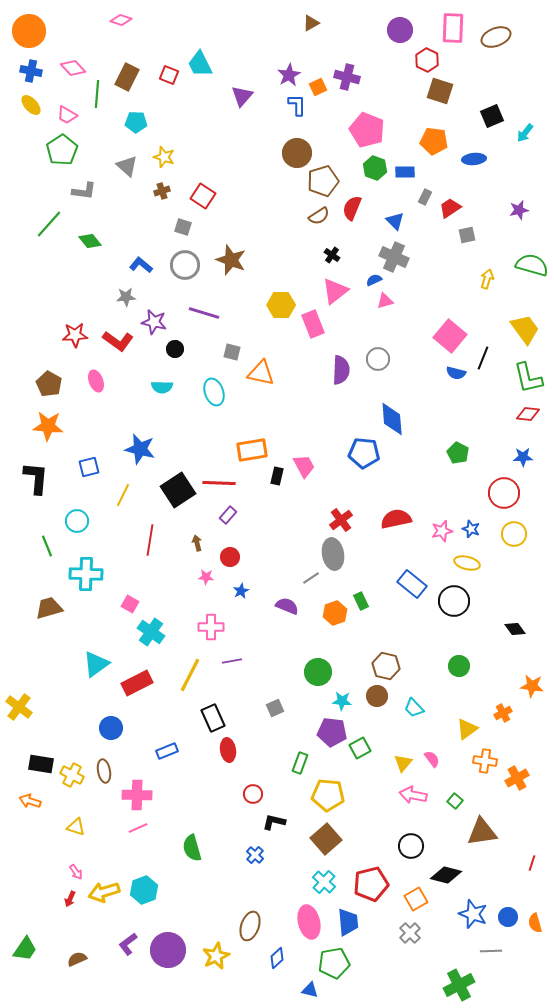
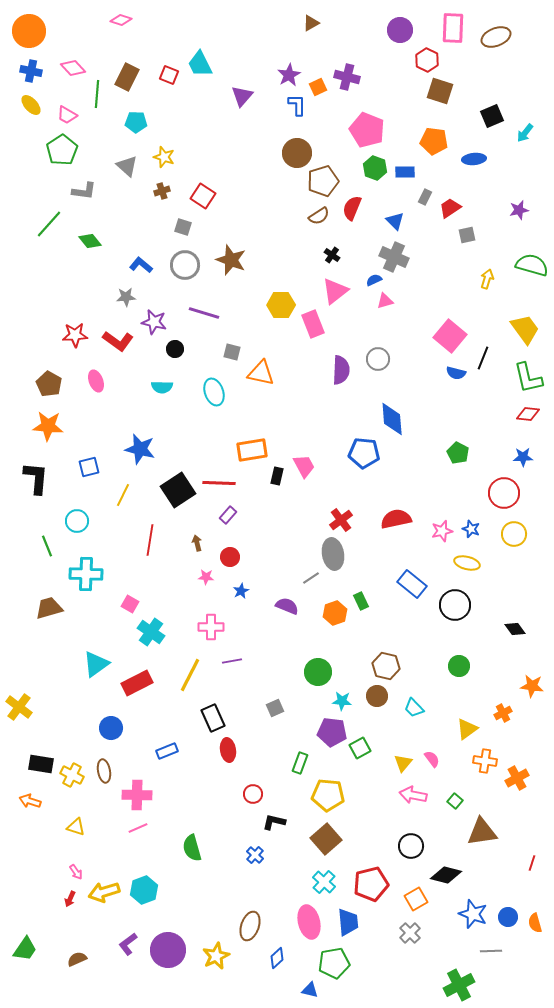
black circle at (454, 601): moved 1 px right, 4 px down
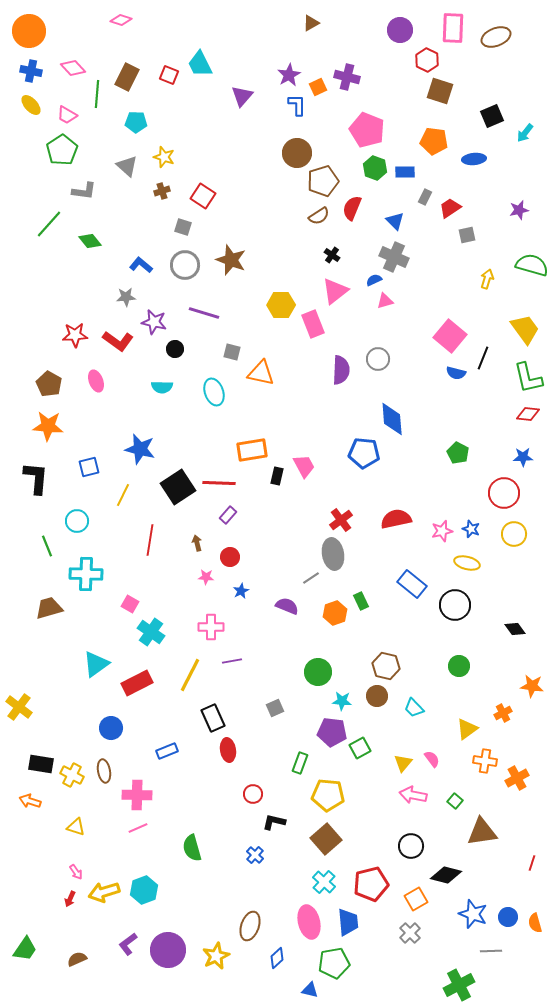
black square at (178, 490): moved 3 px up
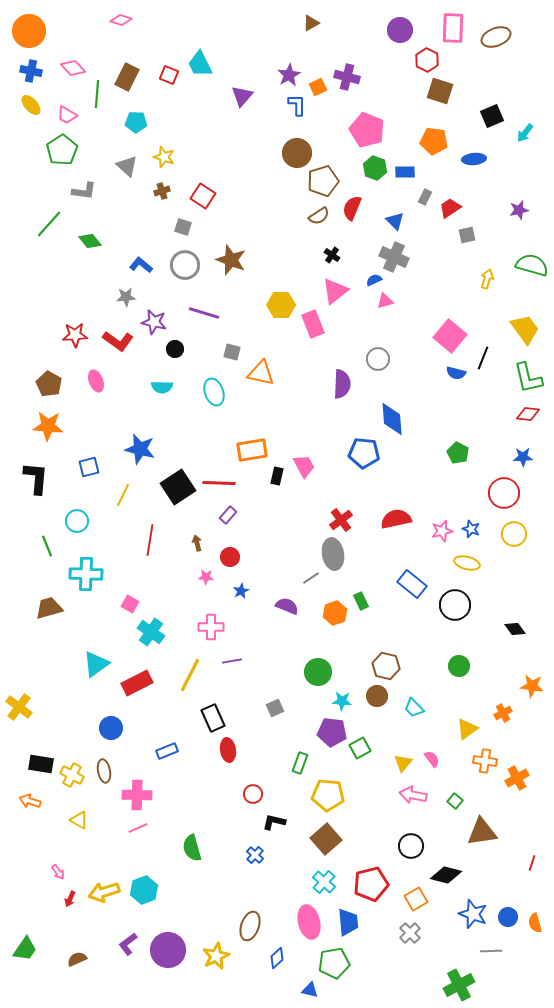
purple semicircle at (341, 370): moved 1 px right, 14 px down
yellow triangle at (76, 827): moved 3 px right, 7 px up; rotated 12 degrees clockwise
pink arrow at (76, 872): moved 18 px left
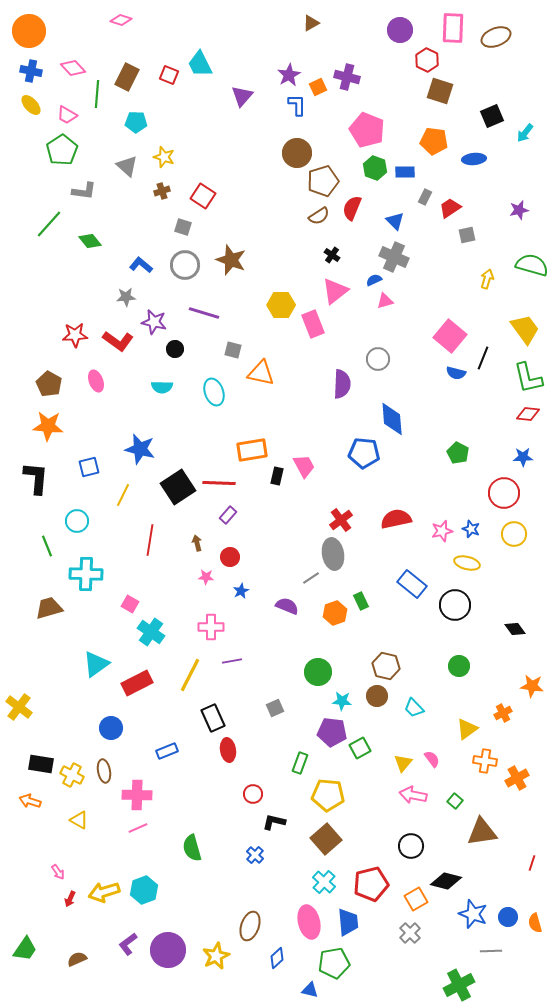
gray square at (232, 352): moved 1 px right, 2 px up
black diamond at (446, 875): moved 6 px down
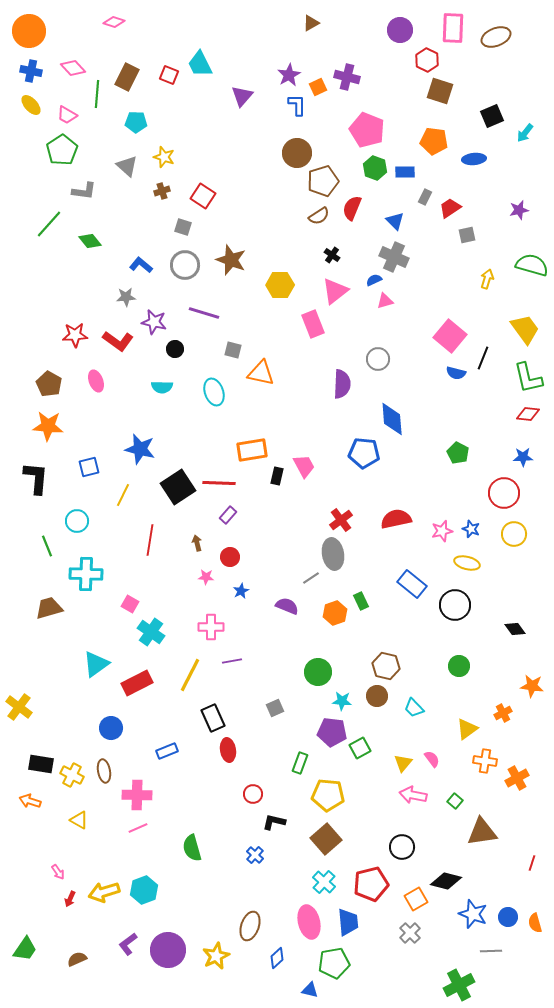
pink diamond at (121, 20): moved 7 px left, 2 px down
yellow hexagon at (281, 305): moved 1 px left, 20 px up
black circle at (411, 846): moved 9 px left, 1 px down
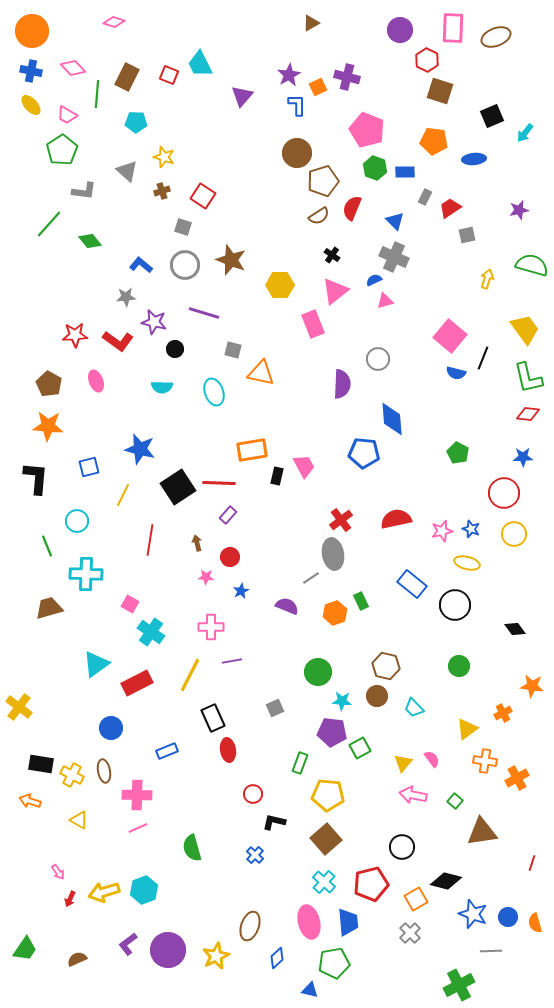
orange circle at (29, 31): moved 3 px right
gray triangle at (127, 166): moved 5 px down
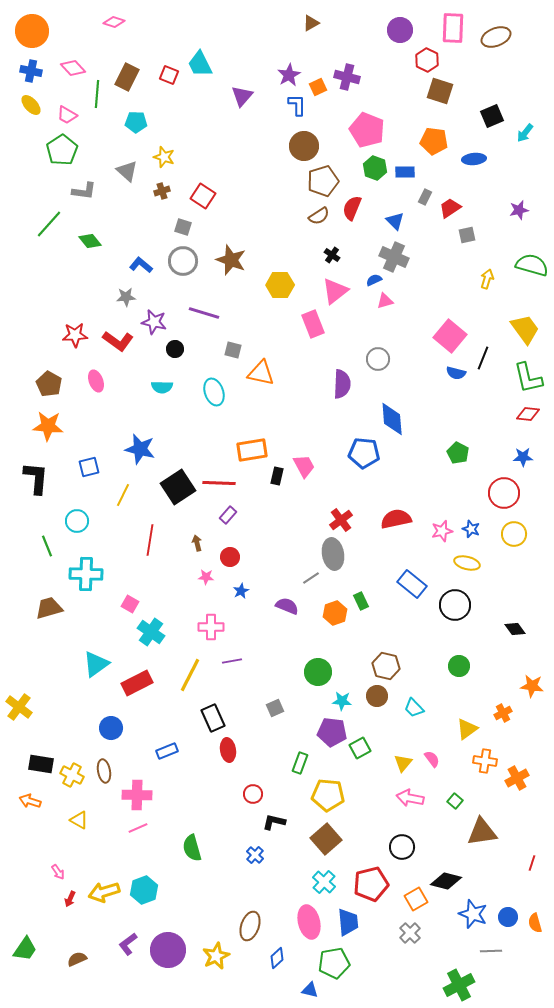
brown circle at (297, 153): moved 7 px right, 7 px up
gray circle at (185, 265): moved 2 px left, 4 px up
pink arrow at (413, 795): moved 3 px left, 3 px down
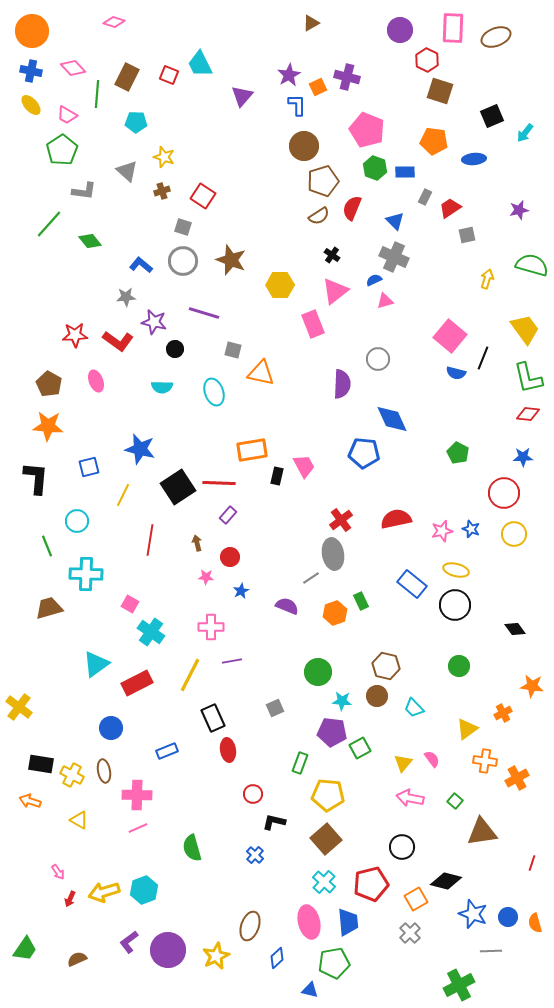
blue diamond at (392, 419): rotated 20 degrees counterclockwise
yellow ellipse at (467, 563): moved 11 px left, 7 px down
purple L-shape at (128, 944): moved 1 px right, 2 px up
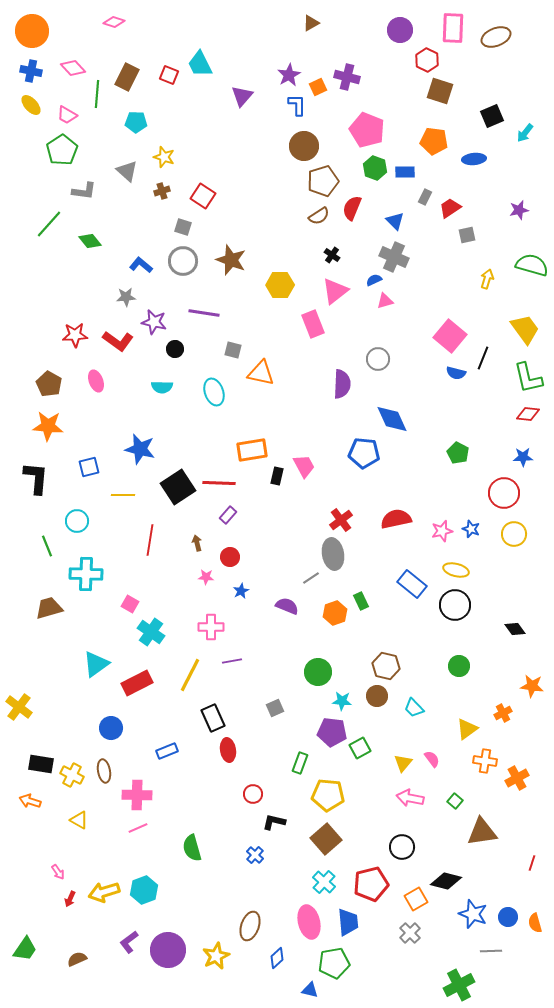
purple line at (204, 313): rotated 8 degrees counterclockwise
yellow line at (123, 495): rotated 65 degrees clockwise
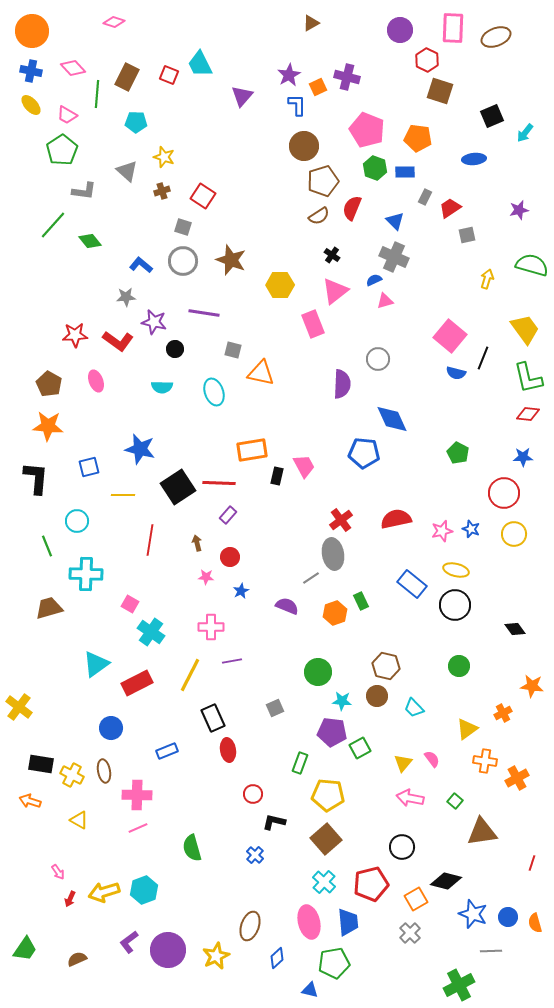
orange pentagon at (434, 141): moved 16 px left, 3 px up
green line at (49, 224): moved 4 px right, 1 px down
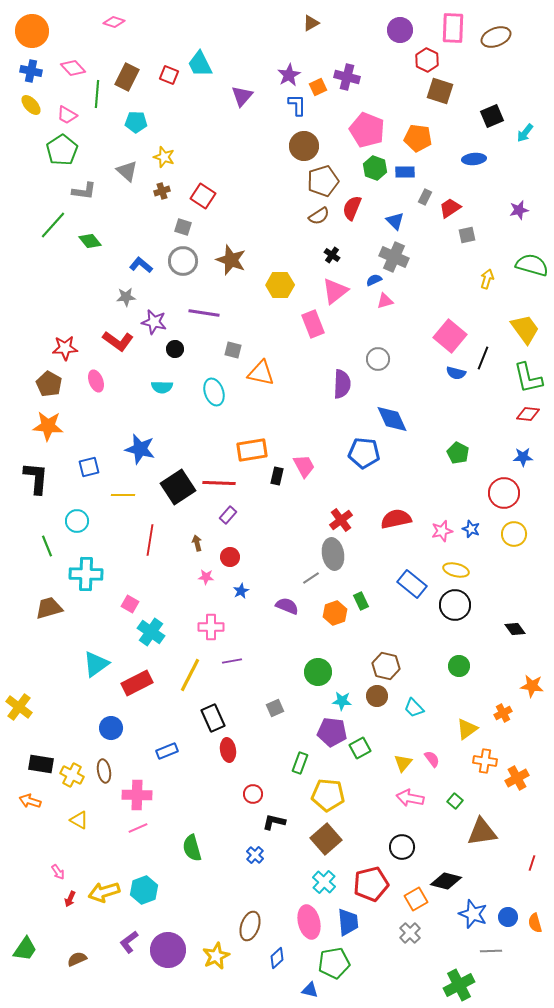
red star at (75, 335): moved 10 px left, 13 px down
